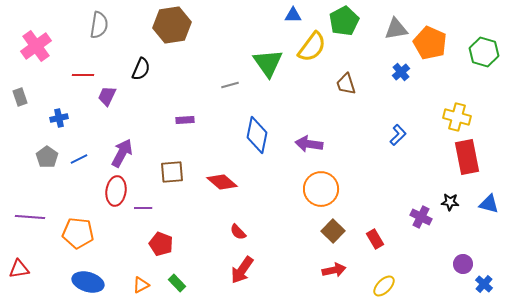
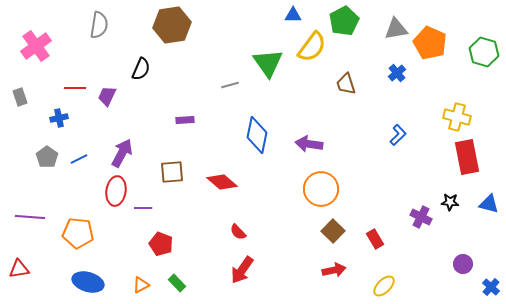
blue cross at (401, 72): moved 4 px left, 1 px down
red line at (83, 75): moved 8 px left, 13 px down
blue cross at (484, 284): moved 7 px right, 3 px down
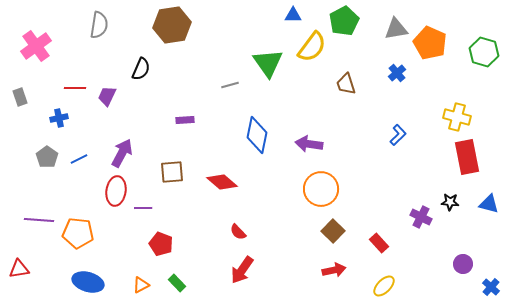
purple line at (30, 217): moved 9 px right, 3 px down
red rectangle at (375, 239): moved 4 px right, 4 px down; rotated 12 degrees counterclockwise
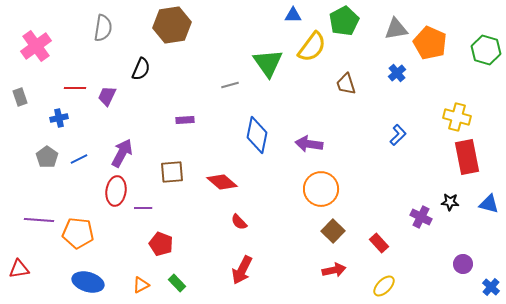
gray semicircle at (99, 25): moved 4 px right, 3 px down
green hexagon at (484, 52): moved 2 px right, 2 px up
red semicircle at (238, 232): moved 1 px right, 10 px up
red arrow at (242, 270): rotated 8 degrees counterclockwise
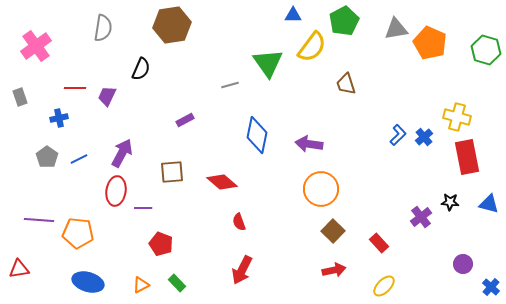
blue cross at (397, 73): moved 27 px right, 64 px down
purple rectangle at (185, 120): rotated 24 degrees counterclockwise
purple cross at (421, 217): rotated 25 degrees clockwise
red semicircle at (239, 222): rotated 24 degrees clockwise
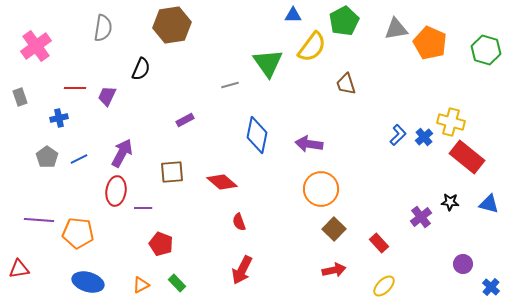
yellow cross at (457, 117): moved 6 px left, 5 px down
red rectangle at (467, 157): rotated 40 degrees counterclockwise
brown square at (333, 231): moved 1 px right, 2 px up
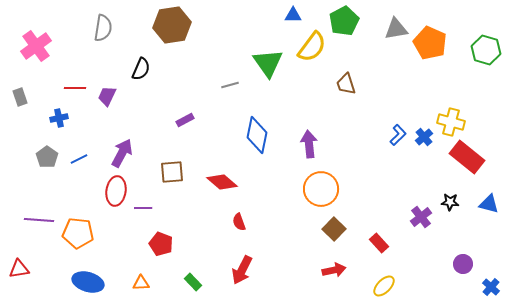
purple arrow at (309, 144): rotated 76 degrees clockwise
green rectangle at (177, 283): moved 16 px right, 1 px up
orange triangle at (141, 285): moved 2 px up; rotated 24 degrees clockwise
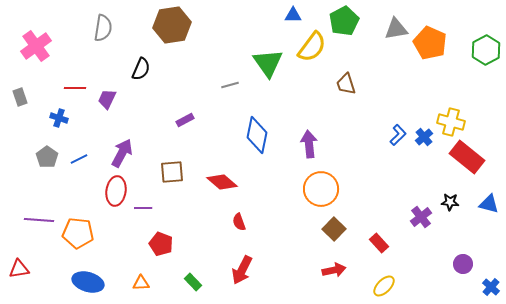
green hexagon at (486, 50): rotated 16 degrees clockwise
purple trapezoid at (107, 96): moved 3 px down
blue cross at (59, 118): rotated 30 degrees clockwise
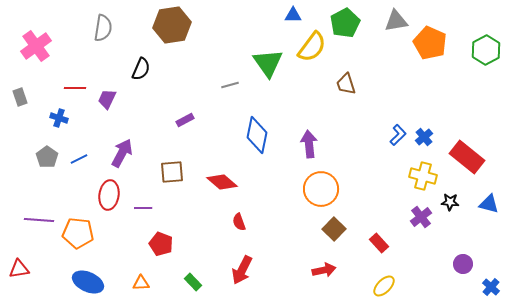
green pentagon at (344, 21): moved 1 px right, 2 px down
gray triangle at (396, 29): moved 8 px up
yellow cross at (451, 122): moved 28 px left, 54 px down
red ellipse at (116, 191): moved 7 px left, 4 px down
red arrow at (334, 270): moved 10 px left
blue ellipse at (88, 282): rotated 8 degrees clockwise
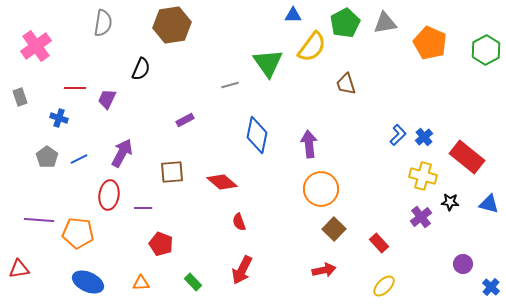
gray triangle at (396, 21): moved 11 px left, 2 px down
gray semicircle at (103, 28): moved 5 px up
